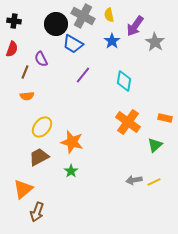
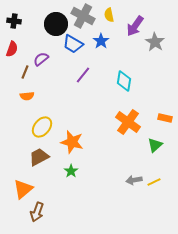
blue star: moved 11 px left
purple semicircle: rotated 77 degrees clockwise
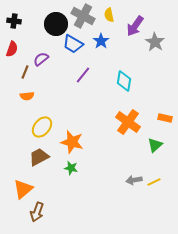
green star: moved 3 px up; rotated 24 degrees counterclockwise
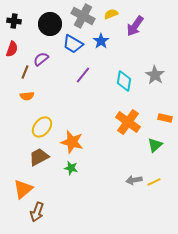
yellow semicircle: moved 2 px right, 1 px up; rotated 80 degrees clockwise
black circle: moved 6 px left
gray star: moved 33 px down
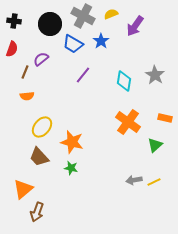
brown trapezoid: rotated 105 degrees counterclockwise
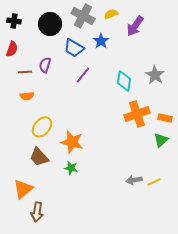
blue trapezoid: moved 1 px right, 4 px down
purple semicircle: moved 4 px right, 6 px down; rotated 35 degrees counterclockwise
brown line: rotated 64 degrees clockwise
orange cross: moved 9 px right, 8 px up; rotated 35 degrees clockwise
green triangle: moved 6 px right, 5 px up
brown arrow: rotated 12 degrees counterclockwise
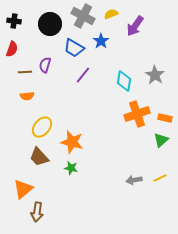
yellow line: moved 6 px right, 4 px up
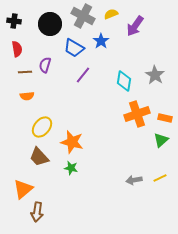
red semicircle: moved 5 px right; rotated 28 degrees counterclockwise
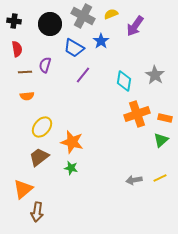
brown trapezoid: rotated 95 degrees clockwise
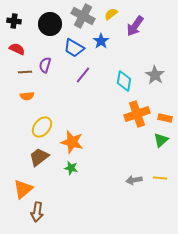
yellow semicircle: rotated 16 degrees counterclockwise
red semicircle: rotated 56 degrees counterclockwise
yellow line: rotated 32 degrees clockwise
